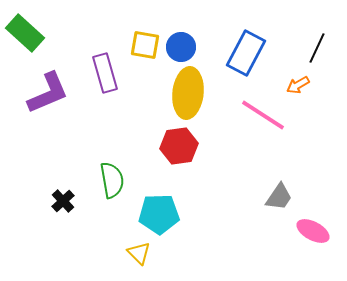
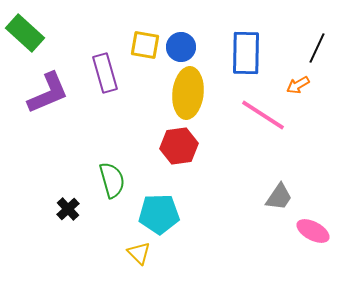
blue rectangle: rotated 27 degrees counterclockwise
green semicircle: rotated 6 degrees counterclockwise
black cross: moved 5 px right, 8 px down
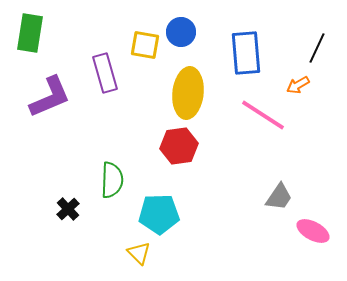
green rectangle: moved 5 px right; rotated 57 degrees clockwise
blue circle: moved 15 px up
blue rectangle: rotated 6 degrees counterclockwise
purple L-shape: moved 2 px right, 4 px down
green semicircle: rotated 18 degrees clockwise
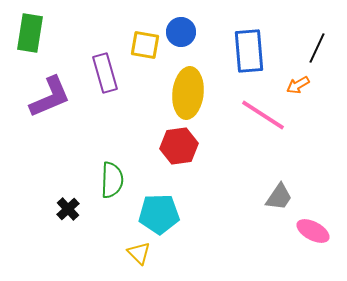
blue rectangle: moved 3 px right, 2 px up
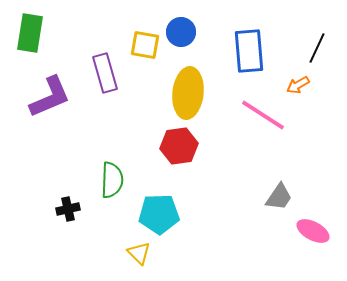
black cross: rotated 30 degrees clockwise
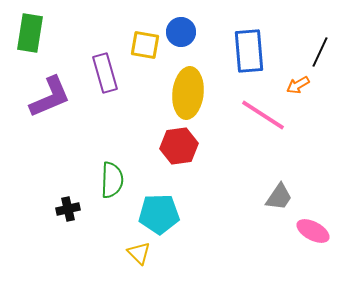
black line: moved 3 px right, 4 px down
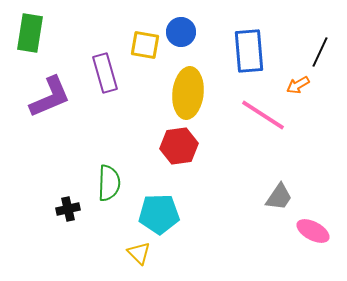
green semicircle: moved 3 px left, 3 px down
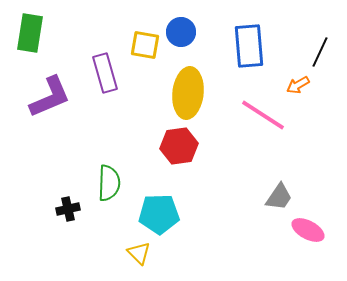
blue rectangle: moved 5 px up
pink ellipse: moved 5 px left, 1 px up
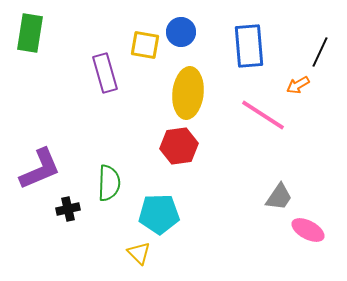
purple L-shape: moved 10 px left, 72 px down
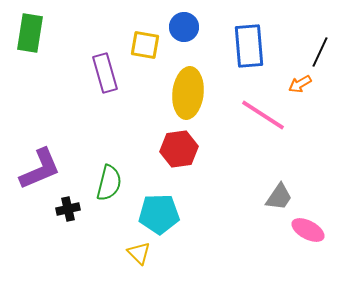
blue circle: moved 3 px right, 5 px up
orange arrow: moved 2 px right, 1 px up
red hexagon: moved 3 px down
green semicircle: rotated 12 degrees clockwise
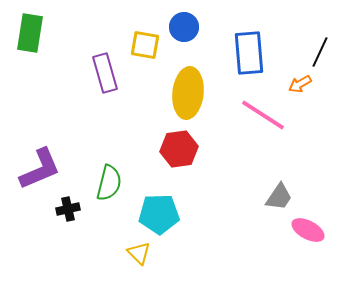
blue rectangle: moved 7 px down
